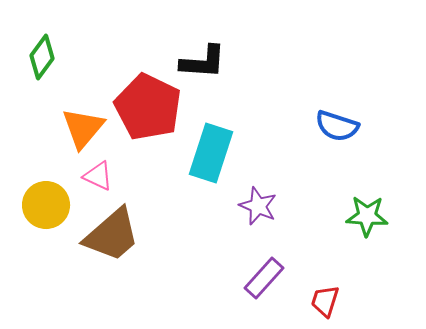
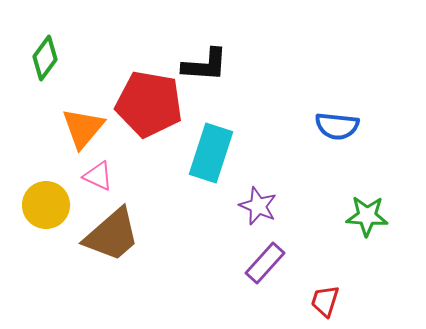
green diamond: moved 3 px right, 1 px down
black L-shape: moved 2 px right, 3 px down
red pentagon: moved 1 px right, 3 px up; rotated 16 degrees counterclockwise
blue semicircle: rotated 12 degrees counterclockwise
purple rectangle: moved 1 px right, 15 px up
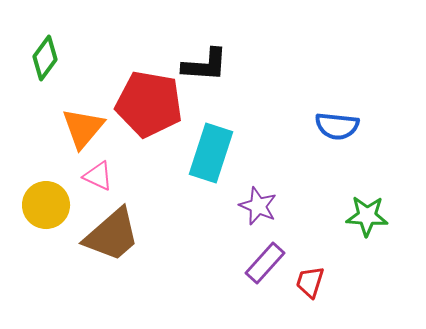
red trapezoid: moved 15 px left, 19 px up
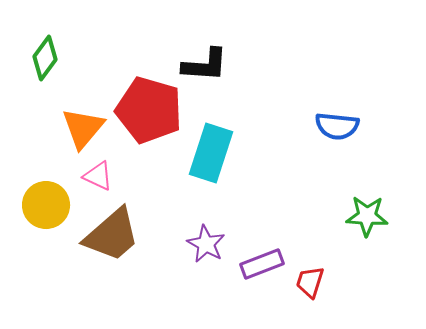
red pentagon: moved 6 px down; rotated 6 degrees clockwise
purple star: moved 52 px left, 38 px down; rotated 6 degrees clockwise
purple rectangle: moved 3 px left, 1 px down; rotated 27 degrees clockwise
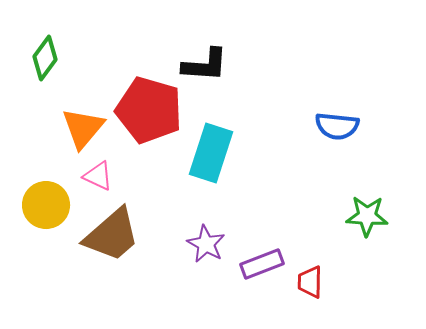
red trapezoid: rotated 16 degrees counterclockwise
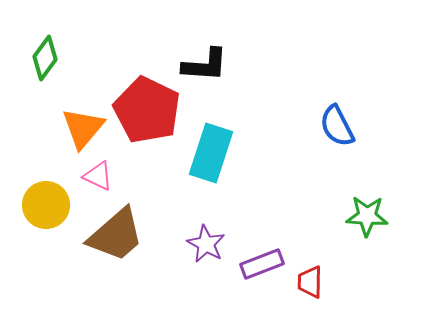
red pentagon: moved 2 px left; rotated 10 degrees clockwise
blue semicircle: rotated 57 degrees clockwise
brown trapezoid: moved 4 px right
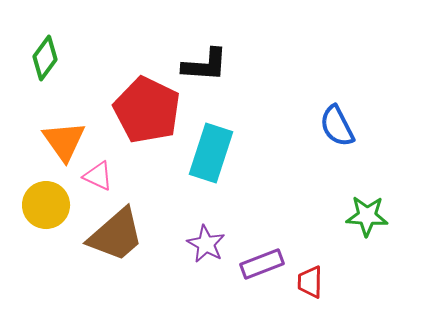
orange triangle: moved 19 px left, 13 px down; rotated 15 degrees counterclockwise
